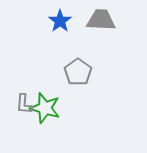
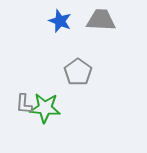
blue star: rotated 15 degrees counterclockwise
green star: rotated 12 degrees counterclockwise
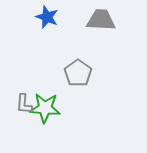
blue star: moved 13 px left, 4 px up
gray pentagon: moved 1 px down
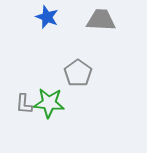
green star: moved 4 px right, 5 px up
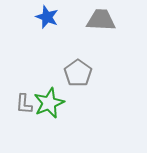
green star: rotated 28 degrees counterclockwise
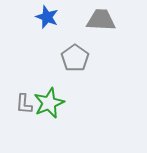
gray pentagon: moved 3 px left, 15 px up
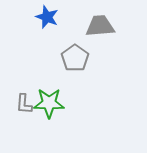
gray trapezoid: moved 1 px left, 6 px down; rotated 8 degrees counterclockwise
green star: rotated 24 degrees clockwise
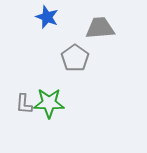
gray trapezoid: moved 2 px down
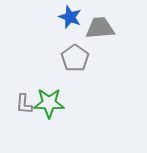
blue star: moved 23 px right
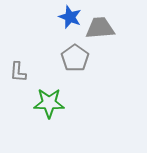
gray L-shape: moved 6 px left, 32 px up
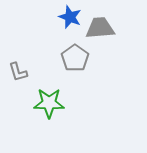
gray L-shape: rotated 20 degrees counterclockwise
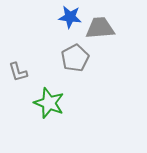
blue star: rotated 15 degrees counterclockwise
gray pentagon: rotated 8 degrees clockwise
green star: rotated 20 degrees clockwise
